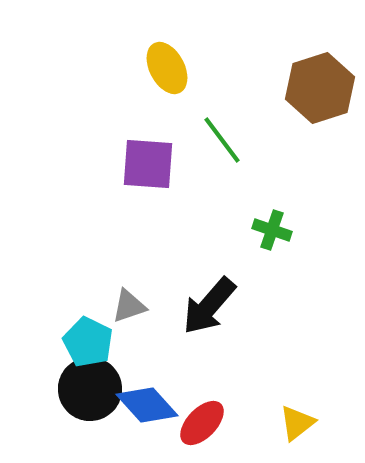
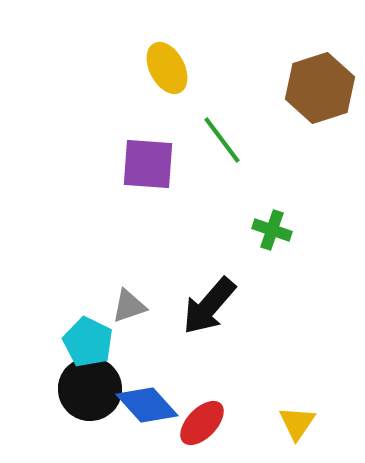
yellow triangle: rotated 18 degrees counterclockwise
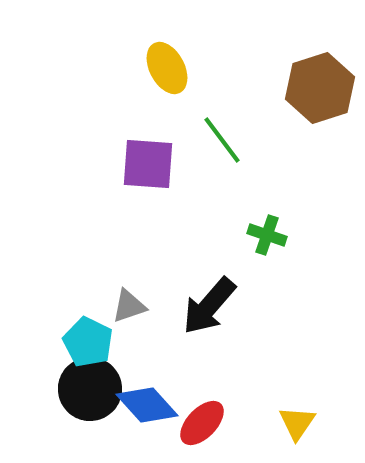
green cross: moved 5 px left, 5 px down
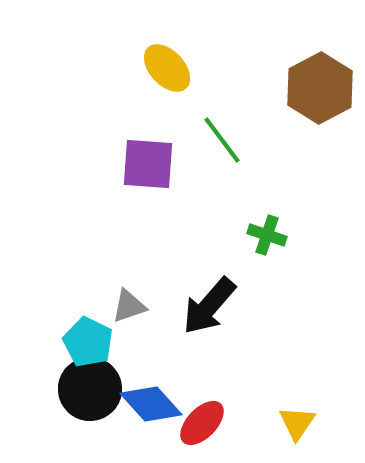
yellow ellipse: rotated 15 degrees counterclockwise
brown hexagon: rotated 10 degrees counterclockwise
blue diamond: moved 4 px right, 1 px up
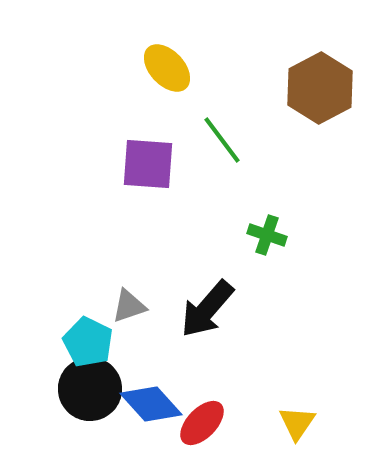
black arrow: moved 2 px left, 3 px down
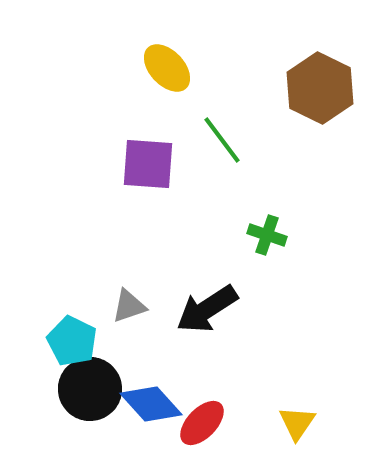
brown hexagon: rotated 6 degrees counterclockwise
black arrow: rotated 16 degrees clockwise
cyan pentagon: moved 16 px left, 1 px up
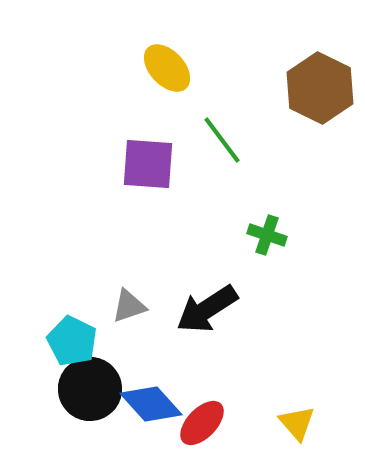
yellow triangle: rotated 15 degrees counterclockwise
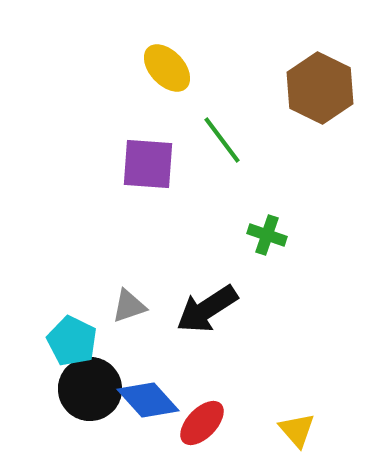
blue diamond: moved 3 px left, 4 px up
yellow triangle: moved 7 px down
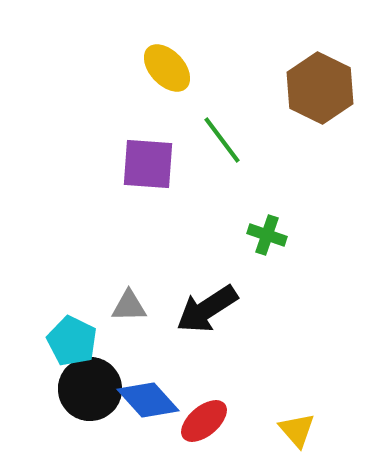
gray triangle: rotated 18 degrees clockwise
red ellipse: moved 2 px right, 2 px up; rotated 6 degrees clockwise
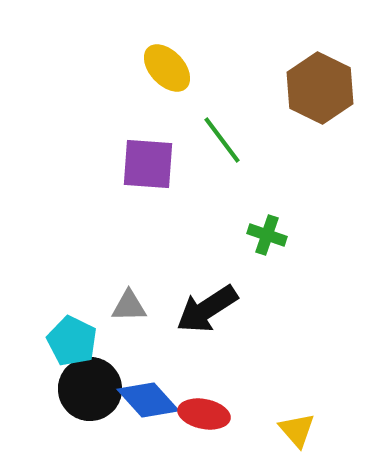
red ellipse: moved 7 px up; rotated 51 degrees clockwise
